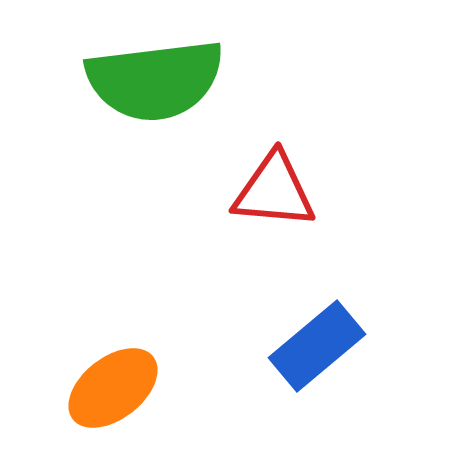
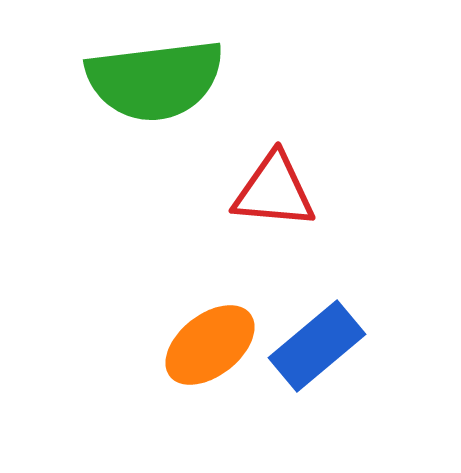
orange ellipse: moved 97 px right, 43 px up
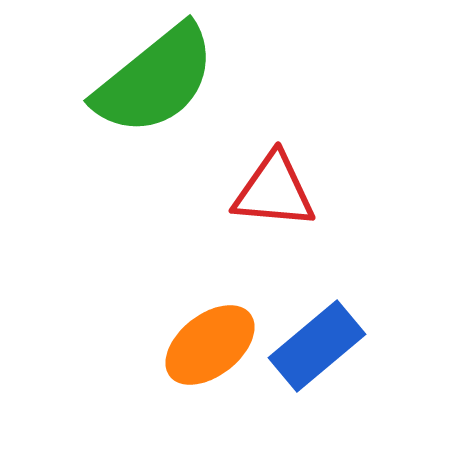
green semicircle: rotated 32 degrees counterclockwise
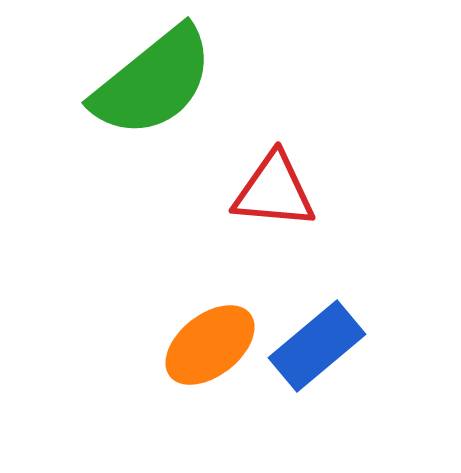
green semicircle: moved 2 px left, 2 px down
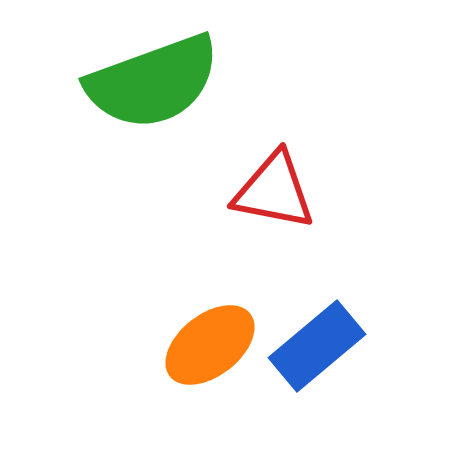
green semicircle: rotated 19 degrees clockwise
red triangle: rotated 6 degrees clockwise
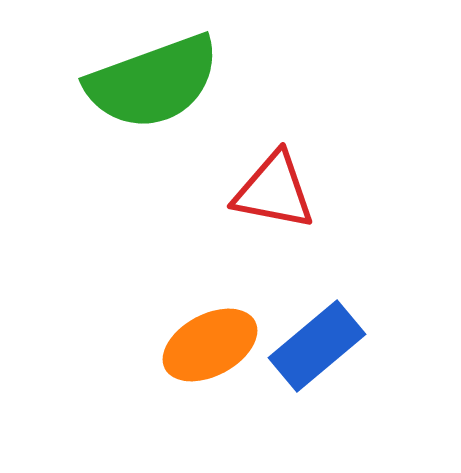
orange ellipse: rotated 10 degrees clockwise
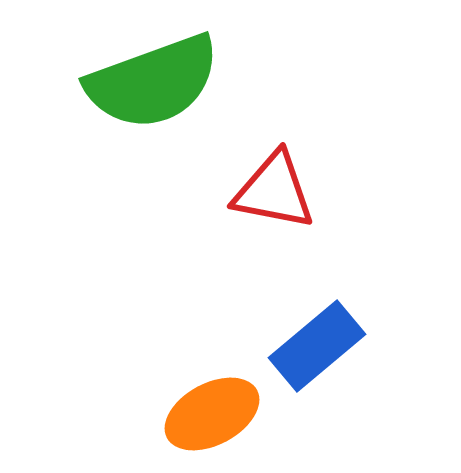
orange ellipse: moved 2 px right, 69 px down
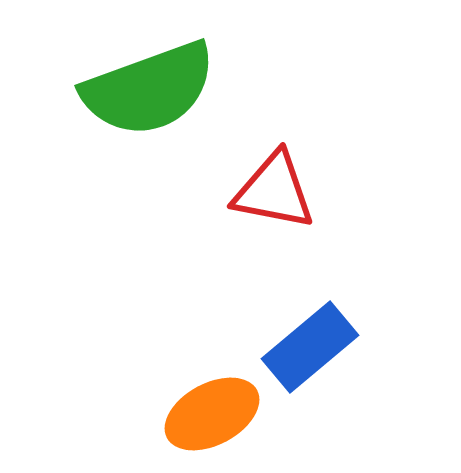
green semicircle: moved 4 px left, 7 px down
blue rectangle: moved 7 px left, 1 px down
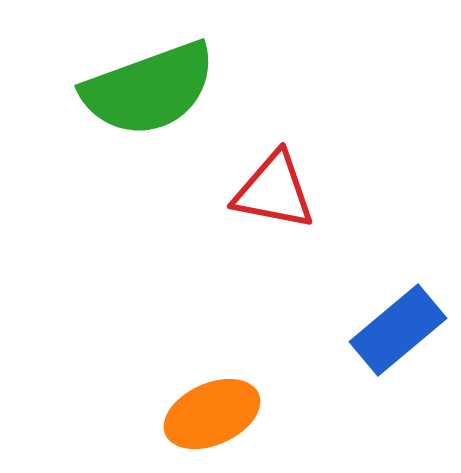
blue rectangle: moved 88 px right, 17 px up
orange ellipse: rotated 4 degrees clockwise
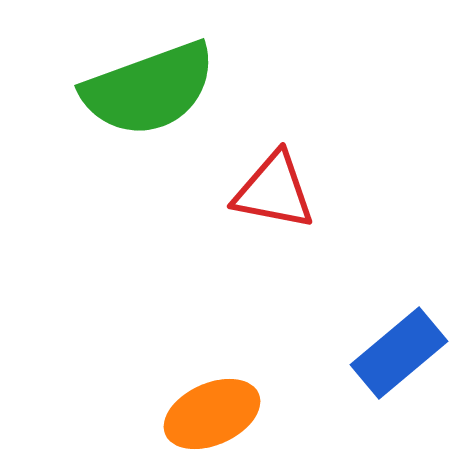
blue rectangle: moved 1 px right, 23 px down
